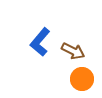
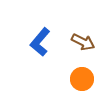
brown arrow: moved 10 px right, 9 px up
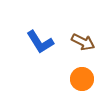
blue L-shape: rotated 72 degrees counterclockwise
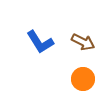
orange circle: moved 1 px right
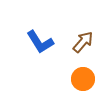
brown arrow: rotated 75 degrees counterclockwise
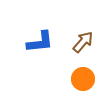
blue L-shape: rotated 64 degrees counterclockwise
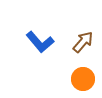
blue L-shape: rotated 56 degrees clockwise
